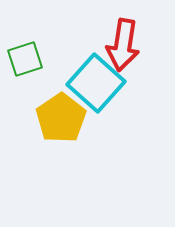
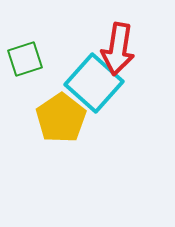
red arrow: moved 5 px left, 4 px down
cyan square: moved 2 px left
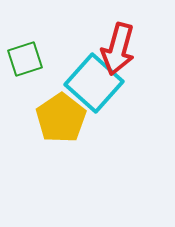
red arrow: rotated 6 degrees clockwise
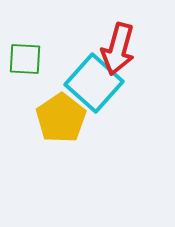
green square: rotated 21 degrees clockwise
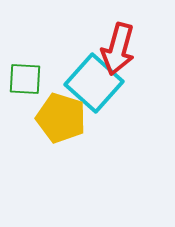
green square: moved 20 px down
yellow pentagon: rotated 21 degrees counterclockwise
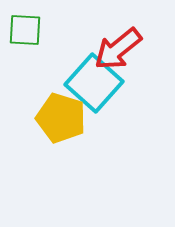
red arrow: rotated 36 degrees clockwise
green square: moved 49 px up
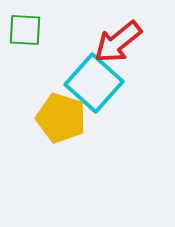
red arrow: moved 7 px up
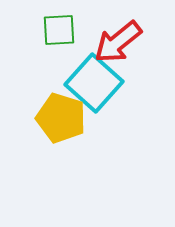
green square: moved 34 px right; rotated 6 degrees counterclockwise
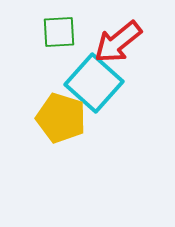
green square: moved 2 px down
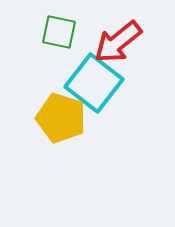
green square: rotated 15 degrees clockwise
cyan square: rotated 4 degrees counterclockwise
